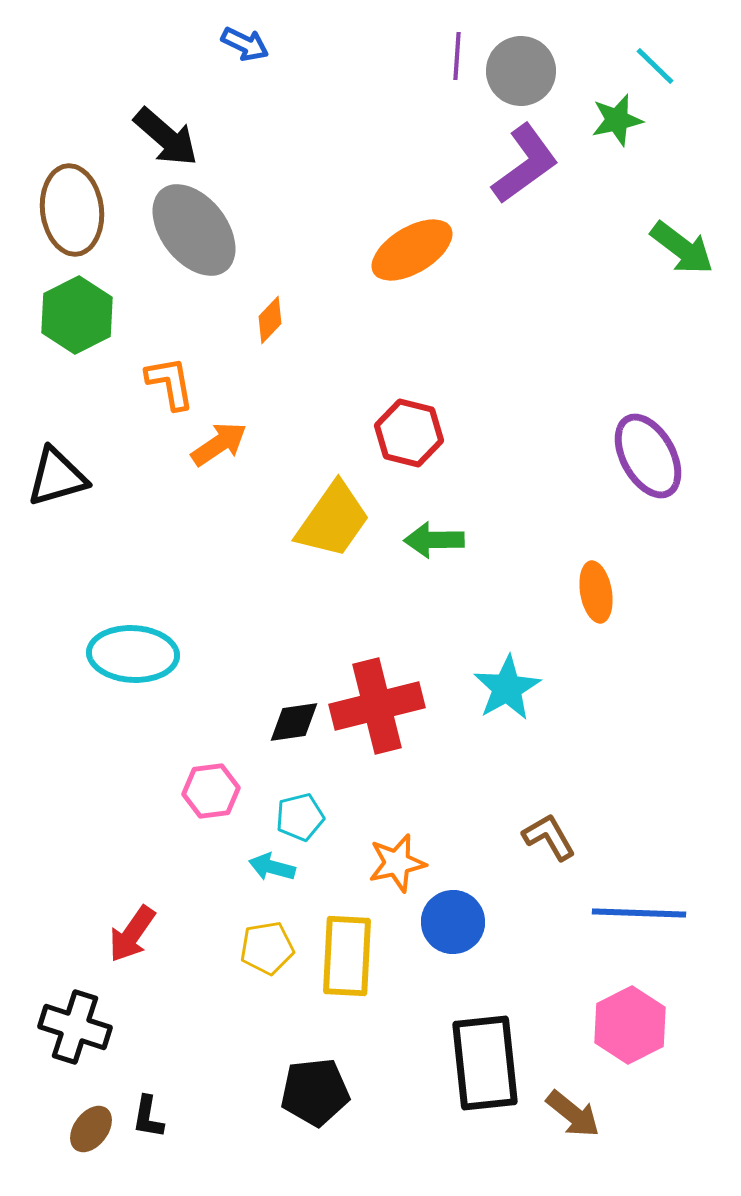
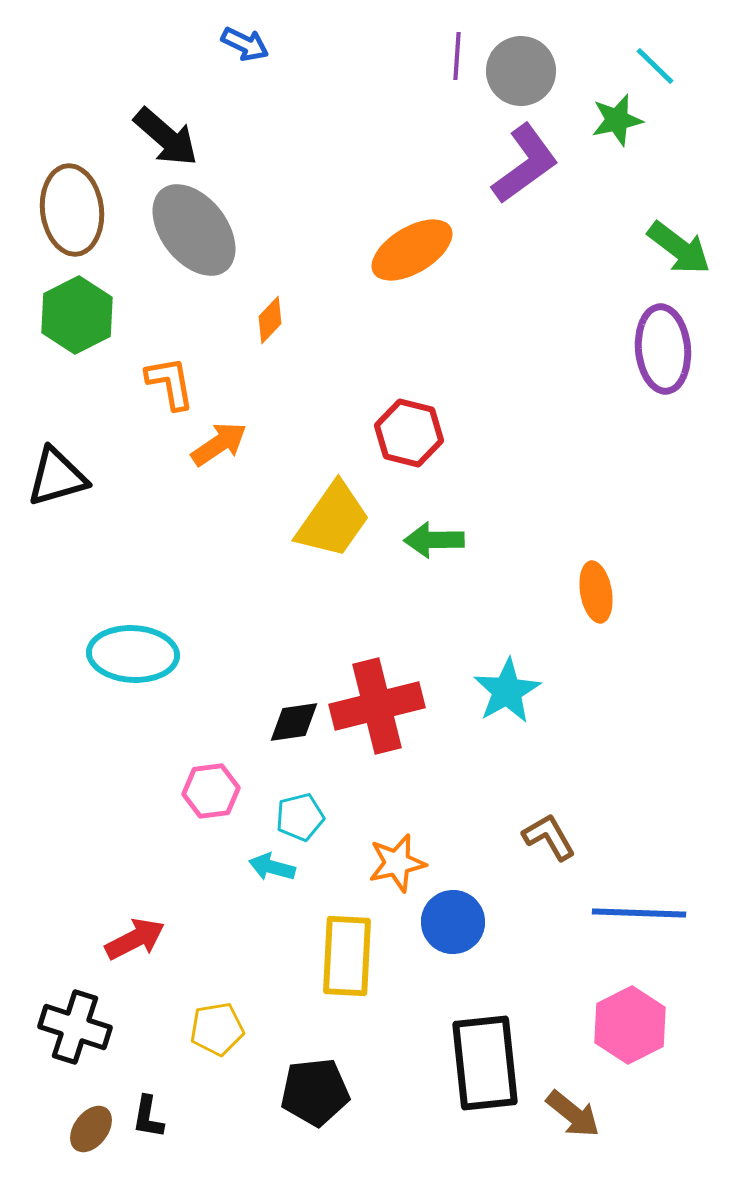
green arrow at (682, 248): moved 3 px left
purple ellipse at (648, 456): moved 15 px right, 107 px up; rotated 24 degrees clockwise
cyan star at (507, 688): moved 3 px down
red arrow at (132, 934): moved 3 px right, 5 px down; rotated 152 degrees counterclockwise
yellow pentagon at (267, 948): moved 50 px left, 81 px down
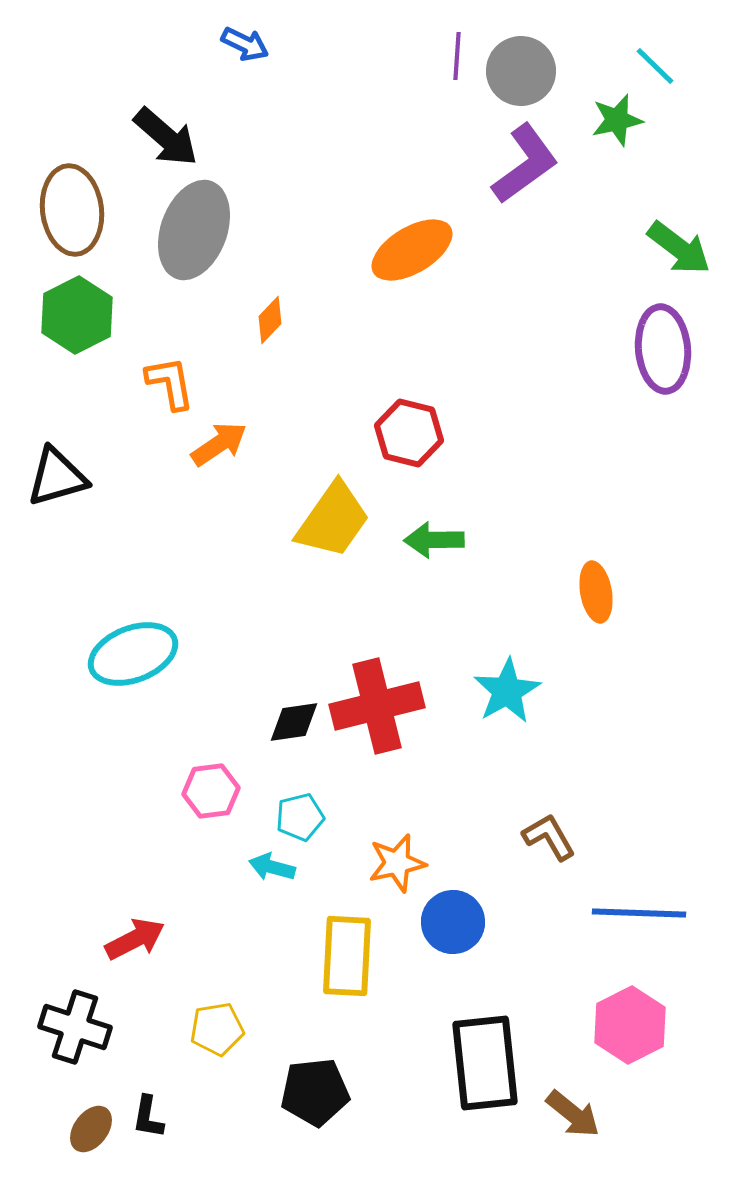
gray ellipse at (194, 230): rotated 58 degrees clockwise
cyan ellipse at (133, 654): rotated 24 degrees counterclockwise
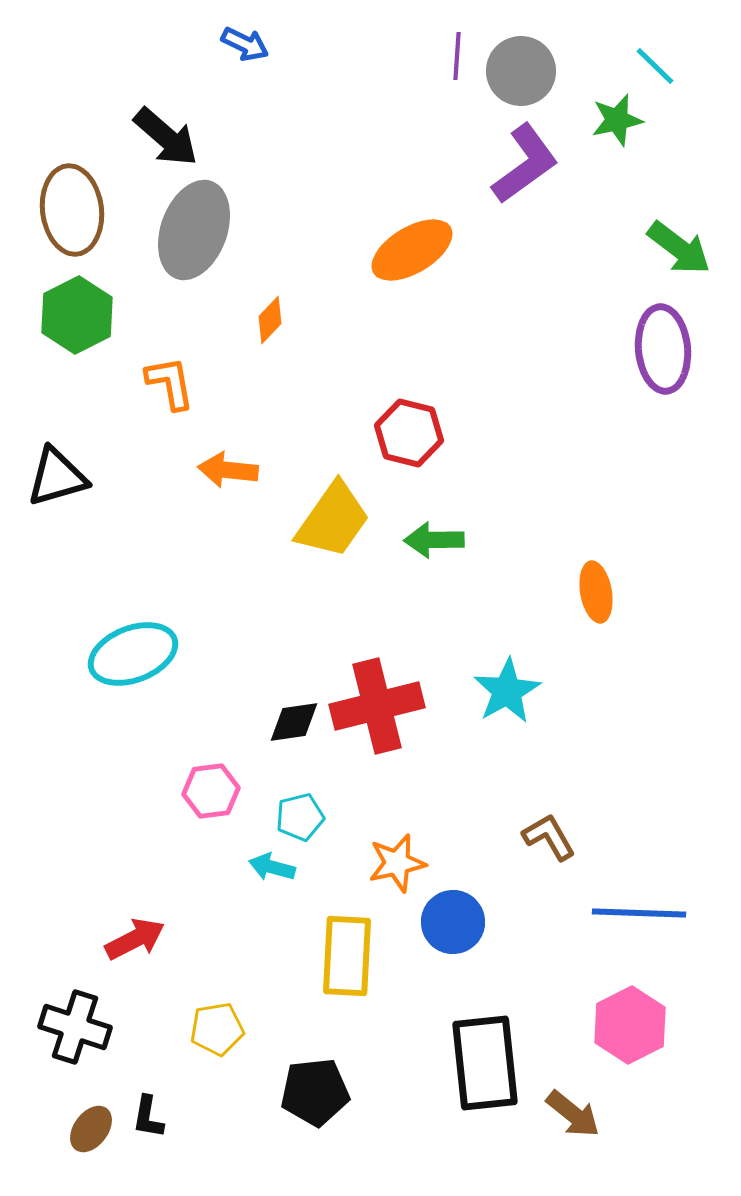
orange arrow at (219, 444): moved 9 px right, 26 px down; rotated 140 degrees counterclockwise
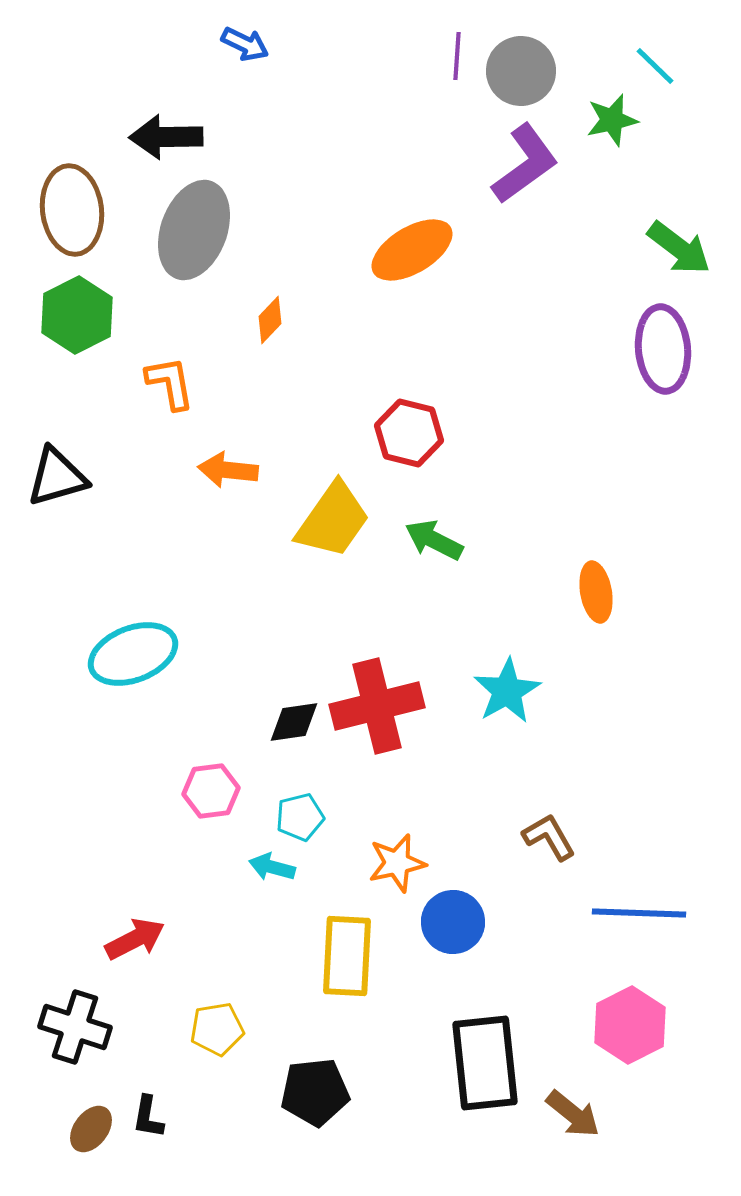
green star at (617, 120): moved 5 px left
black arrow at (166, 137): rotated 138 degrees clockwise
green arrow at (434, 540): rotated 28 degrees clockwise
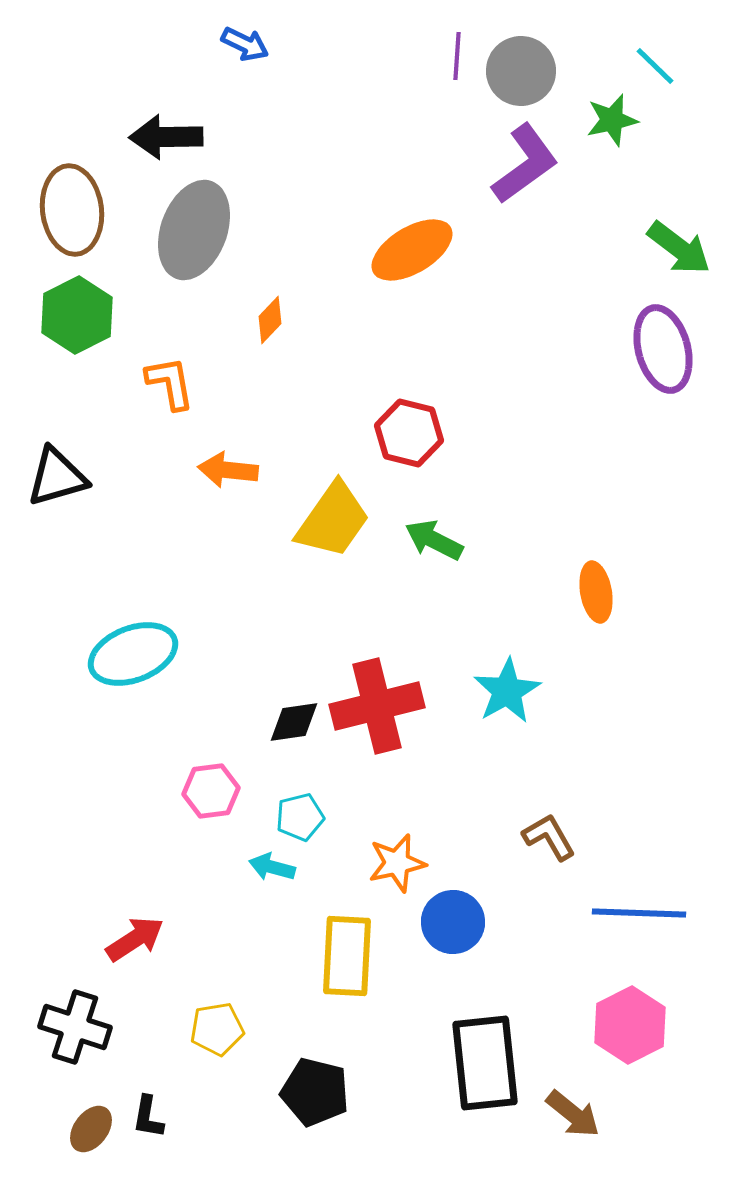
purple ellipse at (663, 349): rotated 10 degrees counterclockwise
red arrow at (135, 939): rotated 6 degrees counterclockwise
black pentagon at (315, 1092): rotated 20 degrees clockwise
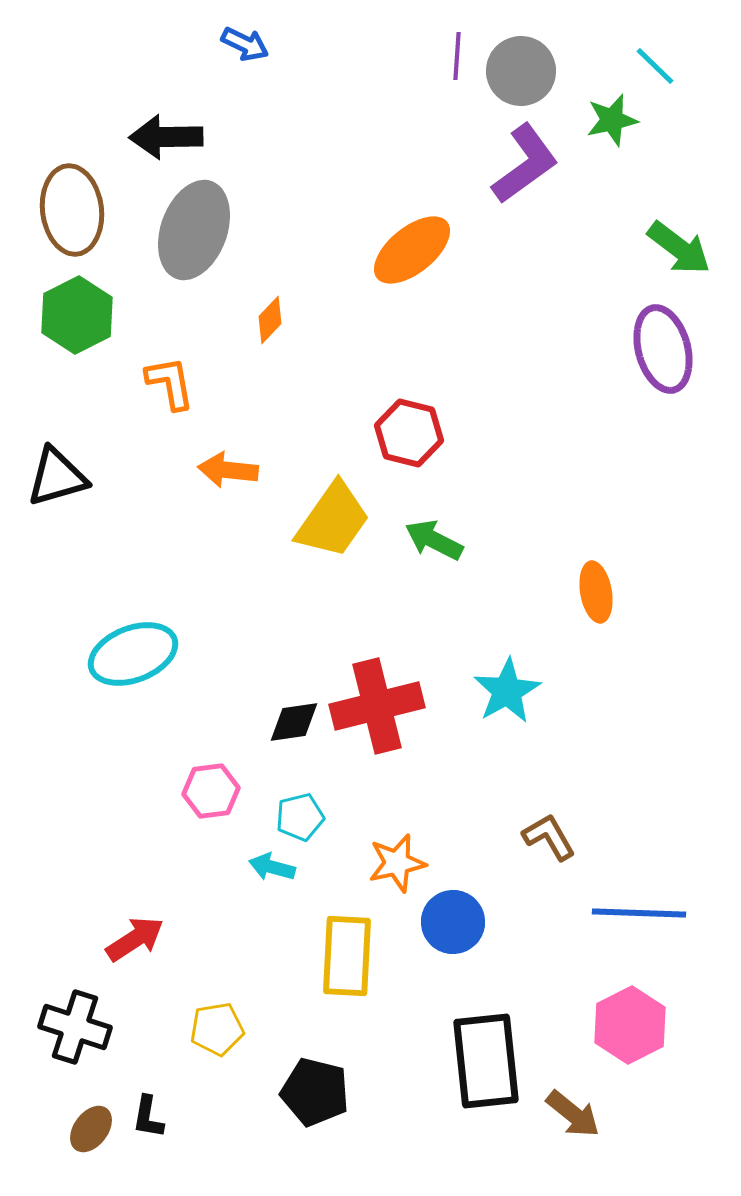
orange ellipse at (412, 250): rotated 8 degrees counterclockwise
black rectangle at (485, 1063): moved 1 px right, 2 px up
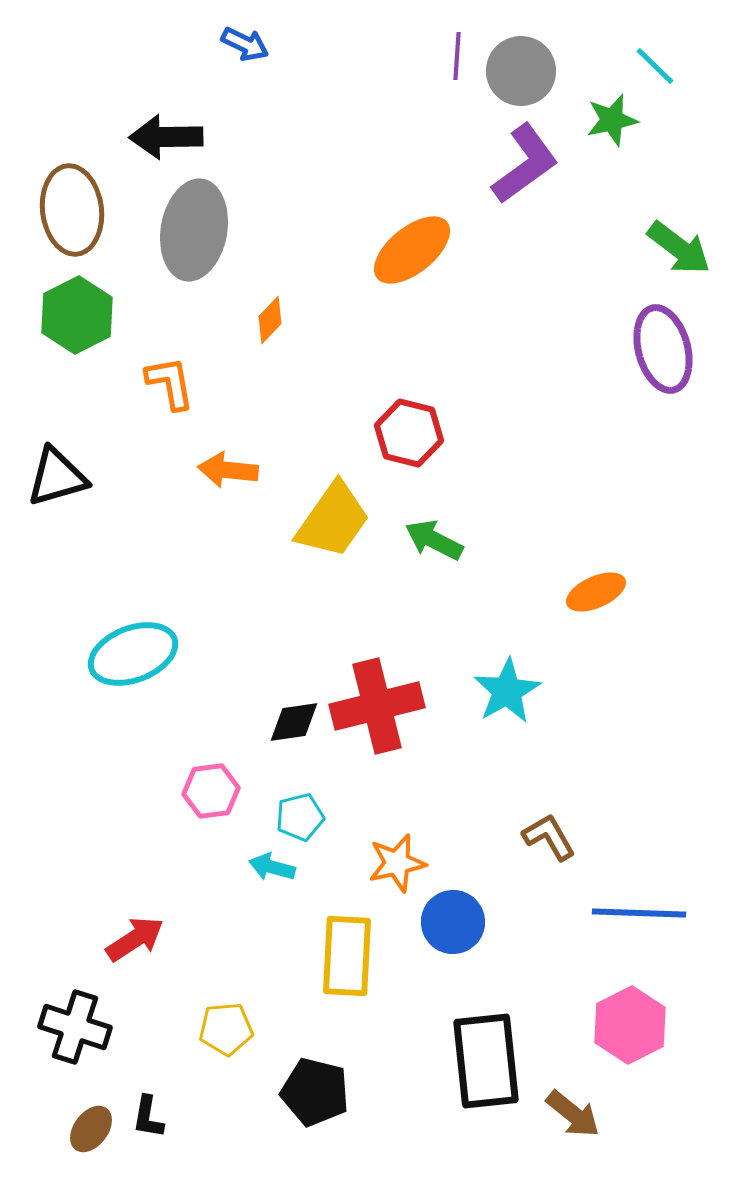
gray ellipse at (194, 230): rotated 10 degrees counterclockwise
orange ellipse at (596, 592): rotated 76 degrees clockwise
yellow pentagon at (217, 1029): moved 9 px right; rotated 4 degrees clockwise
